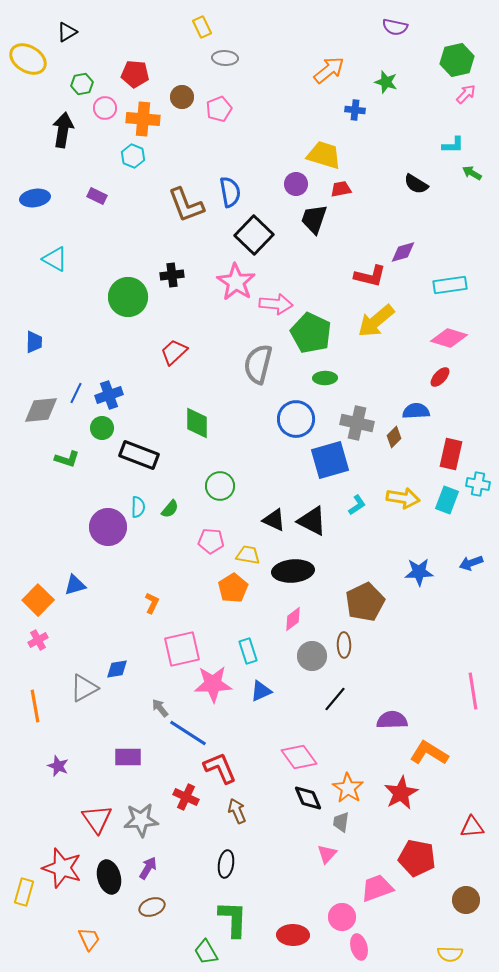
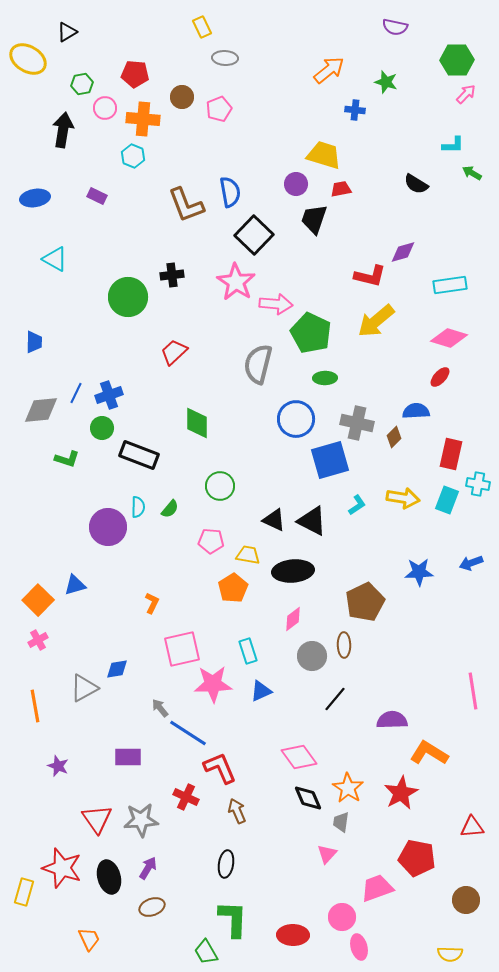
green hexagon at (457, 60): rotated 12 degrees clockwise
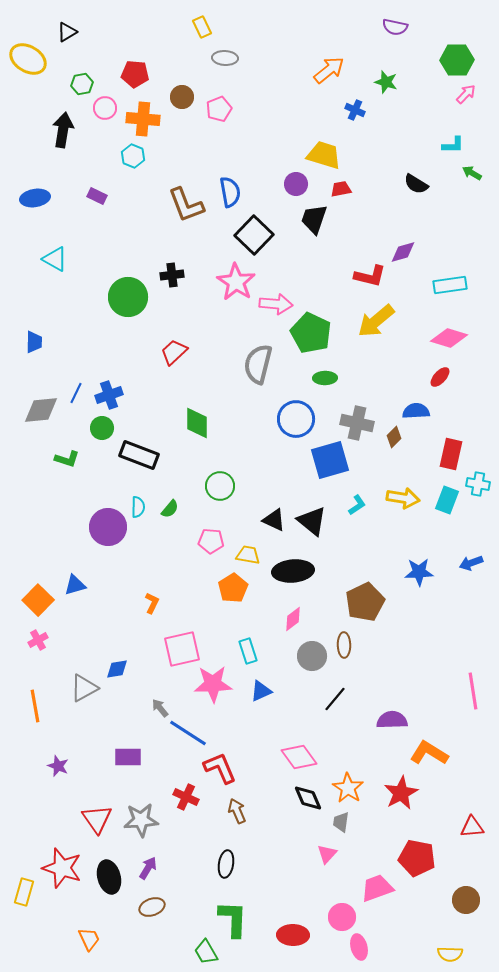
blue cross at (355, 110): rotated 18 degrees clockwise
black triangle at (312, 521): rotated 12 degrees clockwise
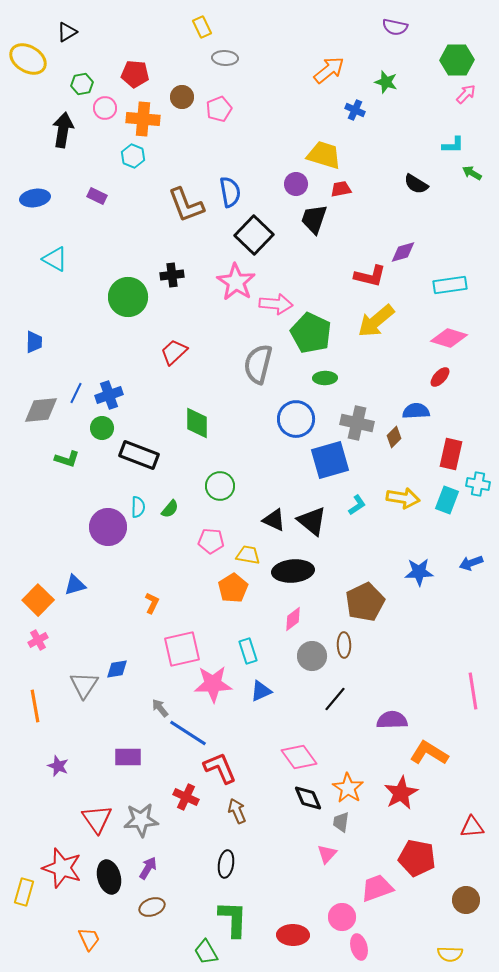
gray triangle at (84, 688): moved 3 px up; rotated 28 degrees counterclockwise
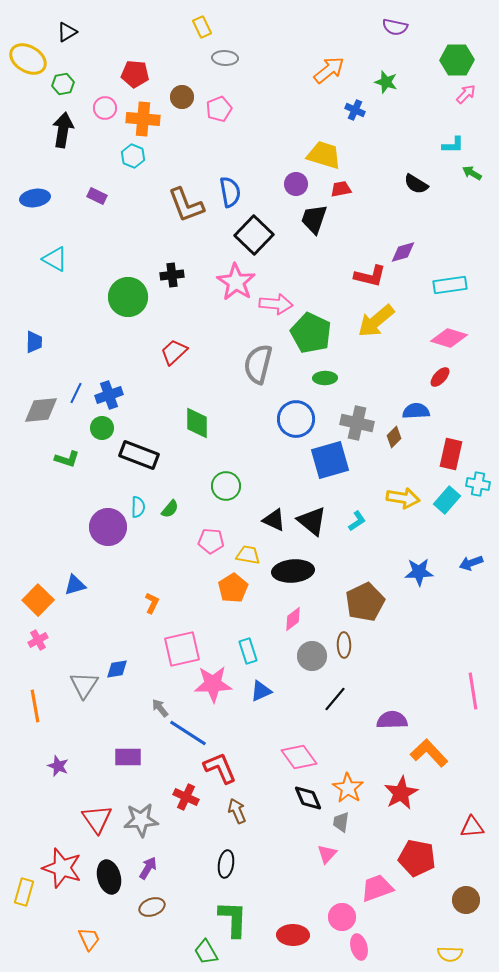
green hexagon at (82, 84): moved 19 px left
green circle at (220, 486): moved 6 px right
cyan rectangle at (447, 500): rotated 20 degrees clockwise
cyan L-shape at (357, 505): moved 16 px down
orange L-shape at (429, 753): rotated 15 degrees clockwise
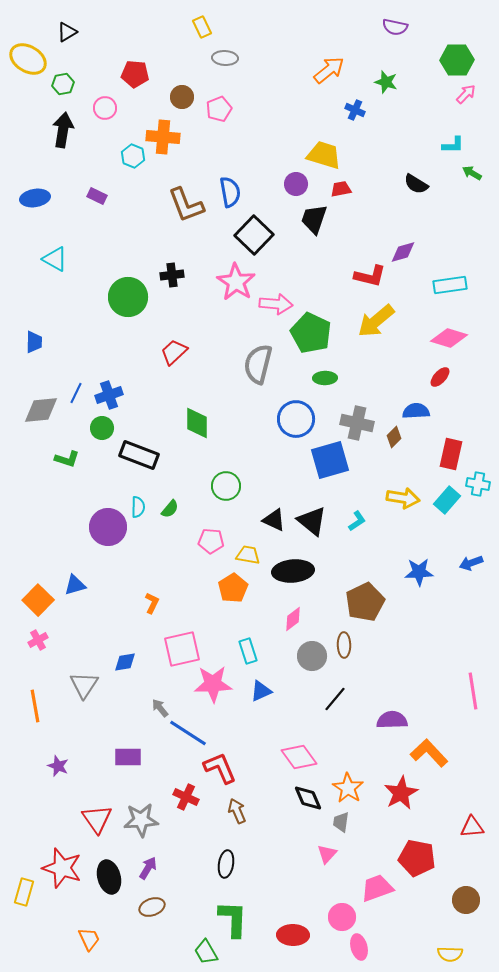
orange cross at (143, 119): moved 20 px right, 18 px down
blue diamond at (117, 669): moved 8 px right, 7 px up
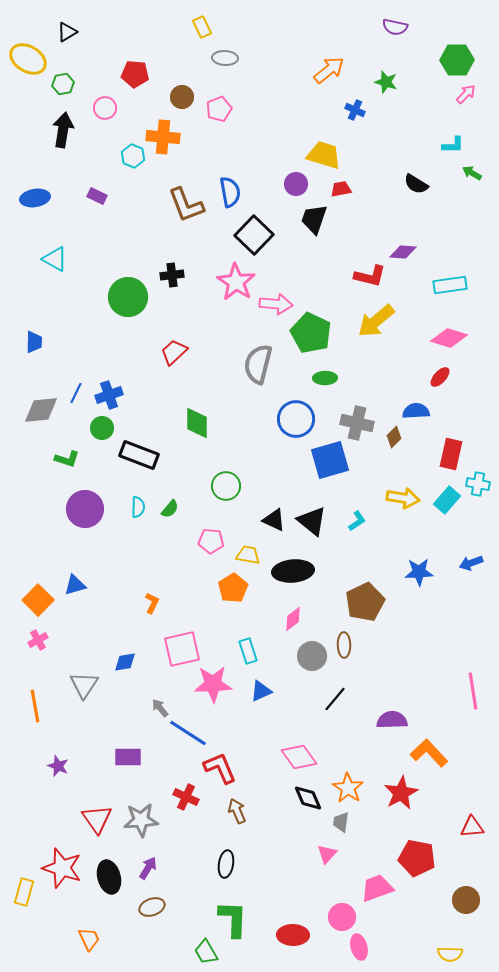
purple diamond at (403, 252): rotated 20 degrees clockwise
purple circle at (108, 527): moved 23 px left, 18 px up
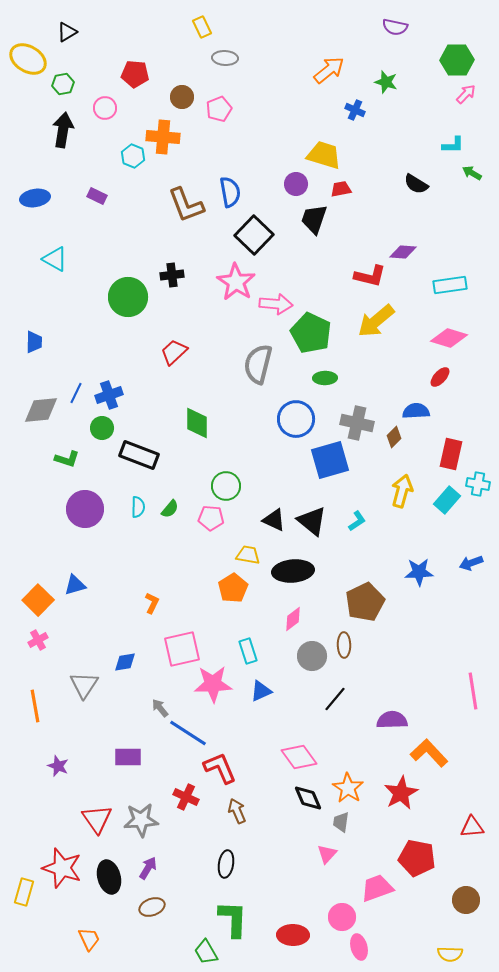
yellow arrow at (403, 498): moved 1 px left, 7 px up; rotated 84 degrees counterclockwise
pink pentagon at (211, 541): moved 23 px up
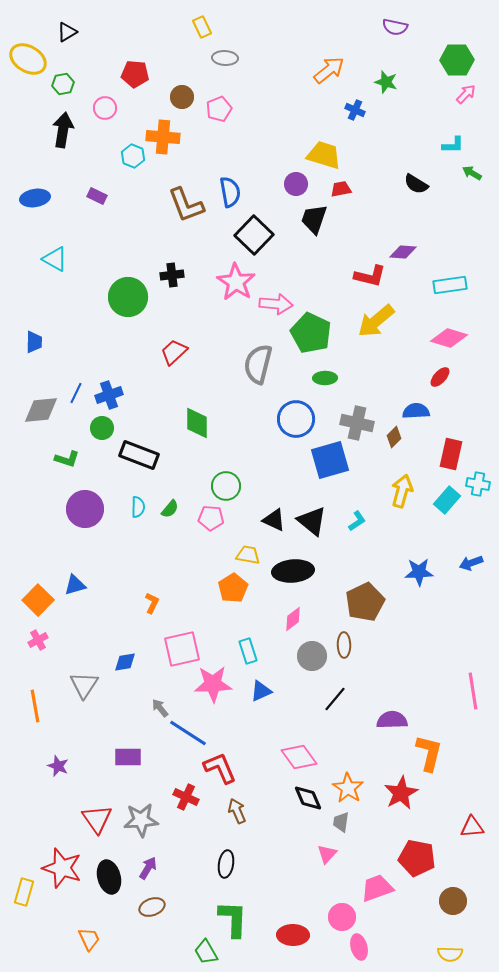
orange L-shape at (429, 753): rotated 57 degrees clockwise
brown circle at (466, 900): moved 13 px left, 1 px down
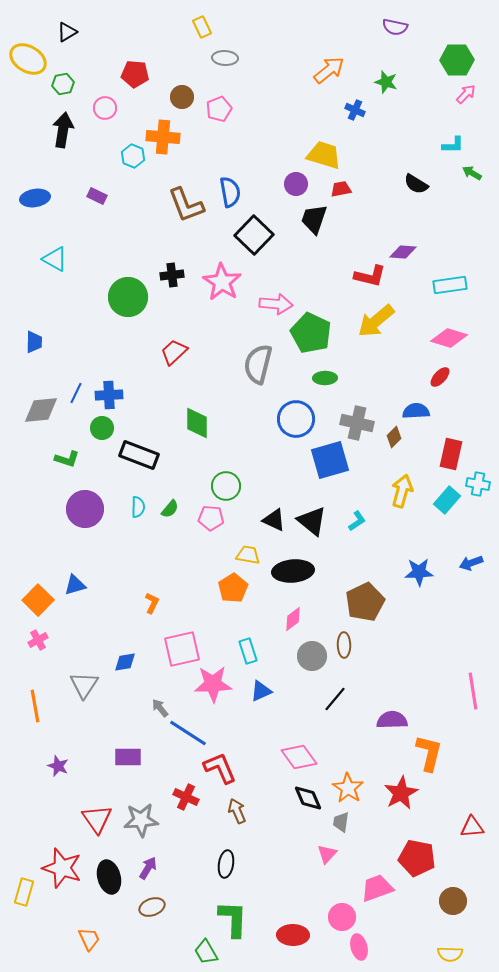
pink star at (236, 282): moved 14 px left
blue cross at (109, 395): rotated 16 degrees clockwise
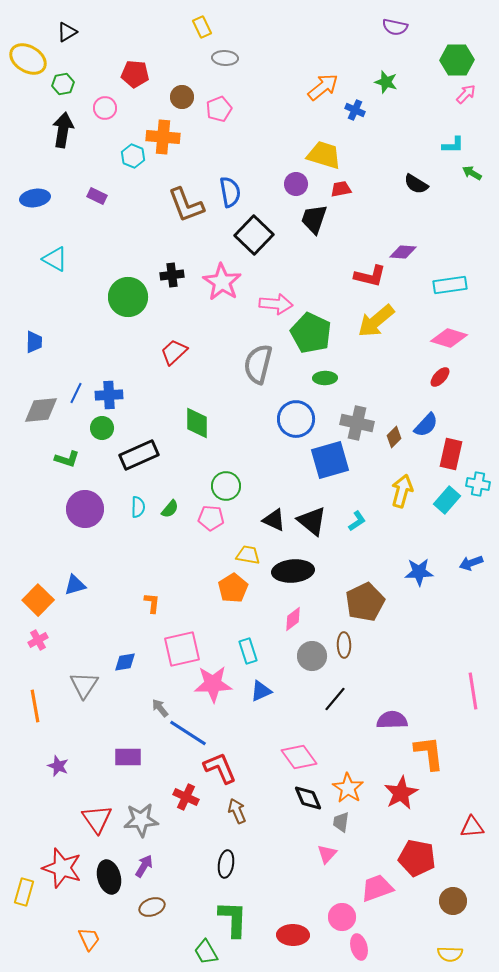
orange arrow at (329, 70): moved 6 px left, 17 px down
blue semicircle at (416, 411): moved 10 px right, 14 px down; rotated 136 degrees clockwise
black rectangle at (139, 455): rotated 45 degrees counterclockwise
orange L-shape at (152, 603): rotated 20 degrees counterclockwise
orange L-shape at (429, 753): rotated 21 degrees counterclockwise
purple arrow at (148, 868): moved 4 px left, 2 px up
